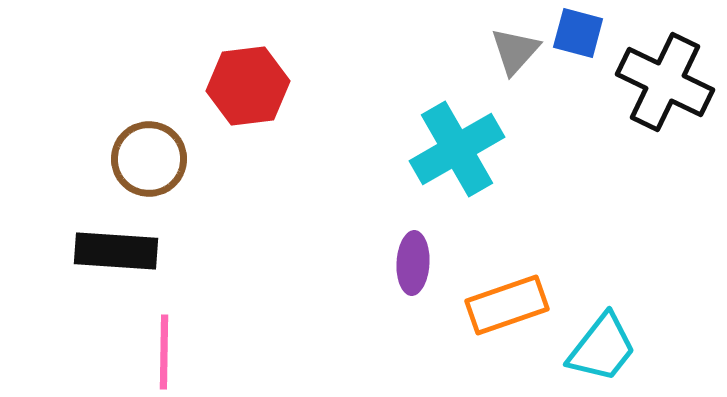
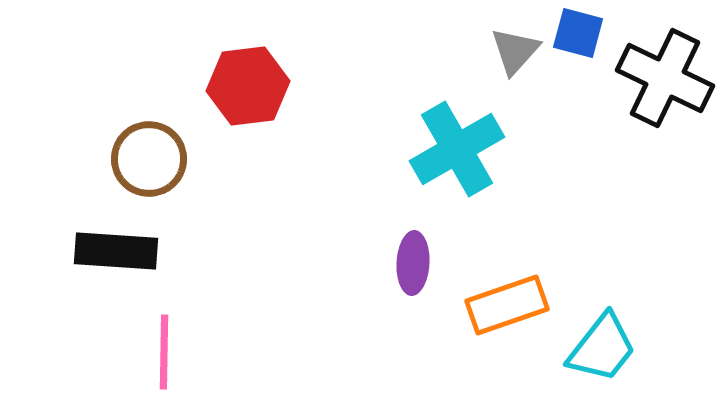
black cross: moved 4 px up
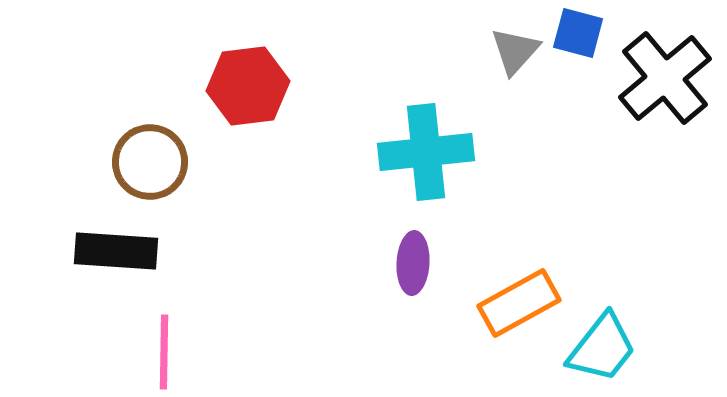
black cross: rotated 24 degrees clockwise
cyan cross: moved 31 px left, 3 px down; rotated 24 degrees clockwise
brown circle: moved 1 px right, 3 px down
orange rectangle: moved 12 px right, 2 px up; rotated 10 degrees counterclockwise
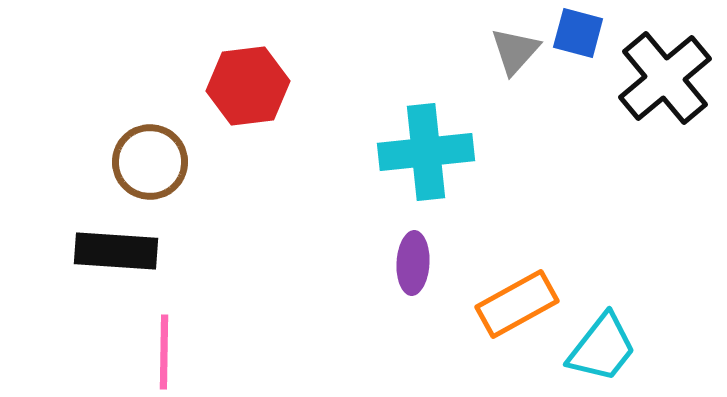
orange rectangle: moved 2 px left, 1 px down
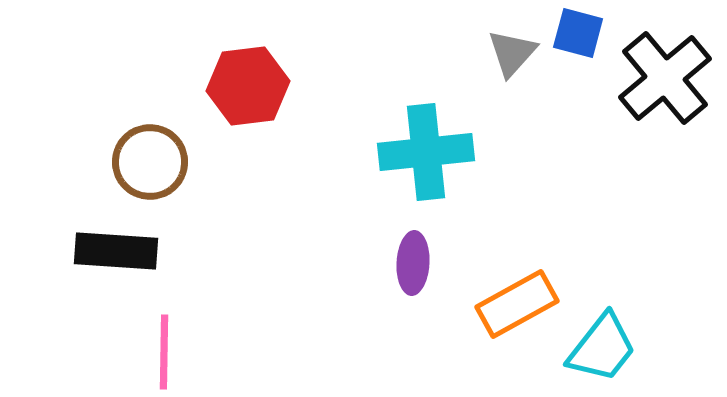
gray triangle: moved 3 px left, 2 px down
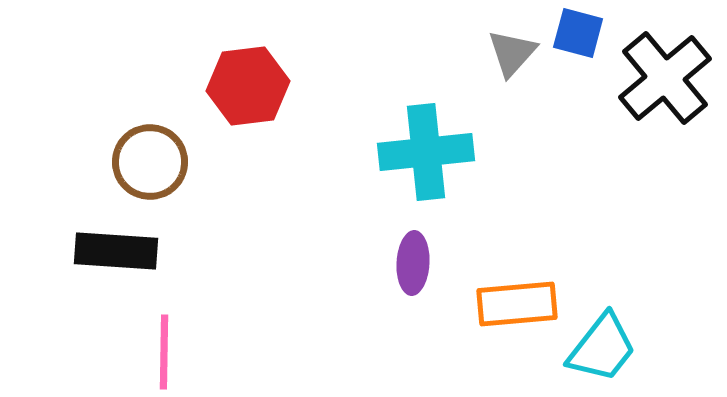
orange rectangle: rotated 24 degrees clockwise
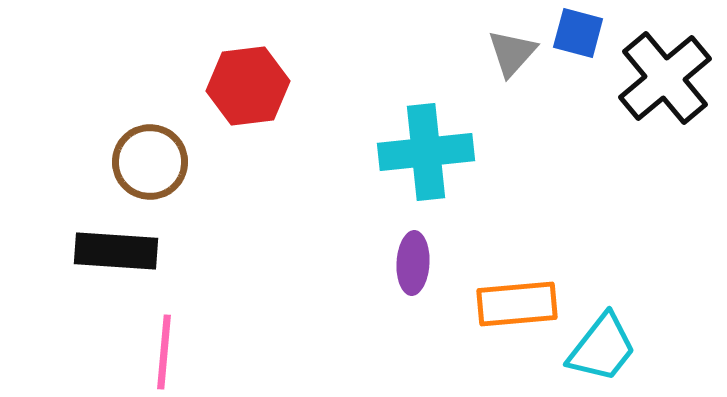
pink line: rotated 4 degrees clockwise
